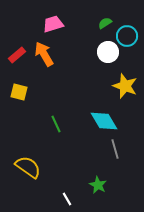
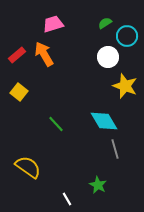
white circle: moved 5 px down
yellow square: rotated 24 degrees clockwise
green line: rotated 18 degrees counterclockwise
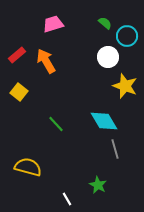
green semicircle: rotated 72 degrees clockwise
orange arrow: moved 2 px right, 7 px down
yellow semicircle: rotated 20 degrees counterclockwise
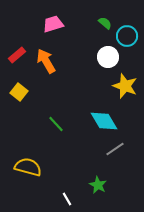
gray line: rotated 72 degrees clockwise
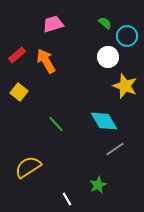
yellow semicircle: rotated 48 degrees counterclockwise
green star: rotated 18 degrees clockwise
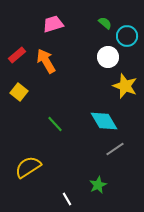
green line: moved 1 px left
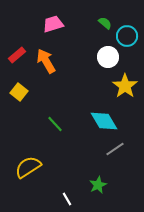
yellow star: rotated 15 degrees clockwise
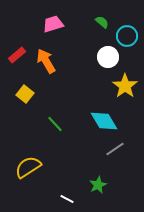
green semicircle: moved 3 px left, 1 px up
yellow square: moved 6 px right, 2 px down
white line: rotated 32 degrees counterclockwise
